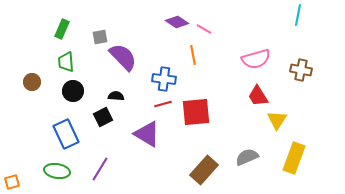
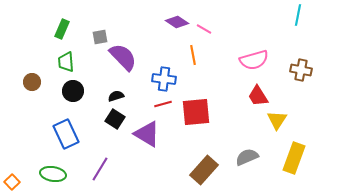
pink semicircle: moved 2 px left, 1 px down
black semicircle: rotated 21 degrees counterclockwise
black square: moved 12 px right, 2 px down; rotated 30 degrees counterclockwise
green ellipse: moved 4 px left, 3 px down
orange square: rotated 28 degrees counterclockwise
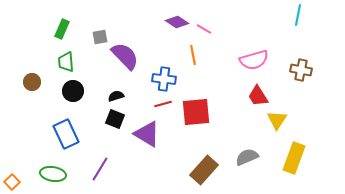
purple semicircle: moved 2 px right, 1 px up
black square: rotated 12 degrees counterclockwise
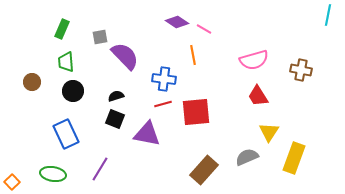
cyan line: moved 30 px right
yellow triangle: moved 8 px left, 12 px down
purple triangle: rotated 20 degrees counterclockwise
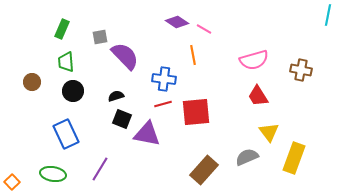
black square: moved 7 px right
yellow triangle: rotated 10 degrees counterclockwise
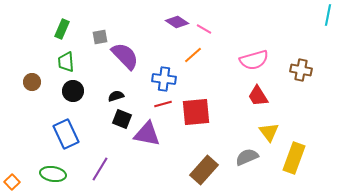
orange line: rotated 60 degrees clockwise
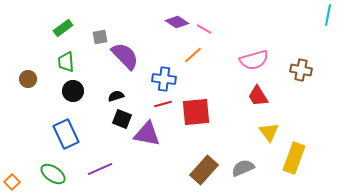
green rectangle: moved 1 px right, 1 px up; rotated 30 degrees clockwise
brown circle: moved 4 px left, 3 px up
gray semicircle: moved 4 px left, 11 px down
purple line: rotated 35 degrees clockwise
green ellipse: rotated 25 degrees clockwise
